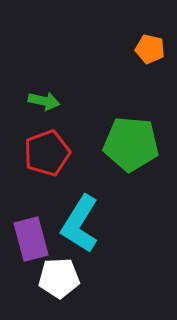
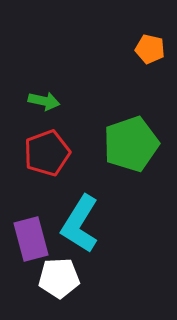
green pentagon: rotated 24 degrees counterclockwise
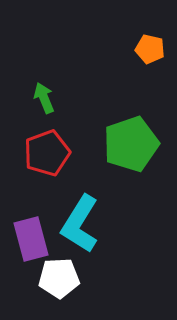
green arrow: moved 3 px up; rotated 124 degrees counterclockwise
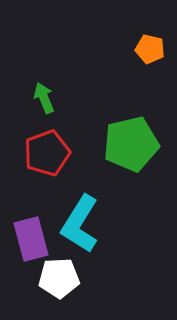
green pentagon: rotated 6 degrees clockwise
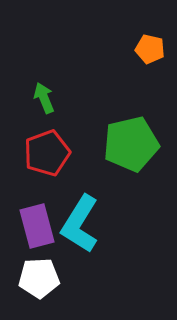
purple rectangle: moved 6 px right, 13 px up
white pentagon: moved 20 px left
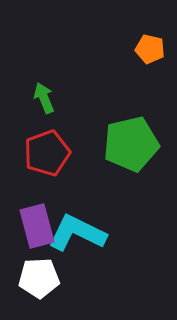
cyan L-shape: moved 3 px left, 9 px down; rotated 84 degrees clockwise
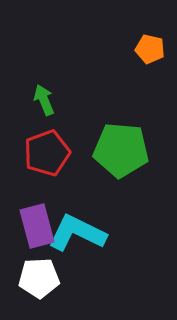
green arrow: moved 2 px down
green pentagon: moved 10 px left, 6 px down; rotated 18 degrees clockwise
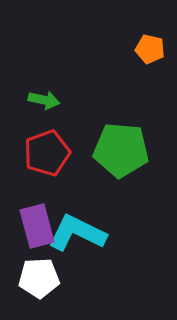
green arrow: rotated 124 degrees clockwise
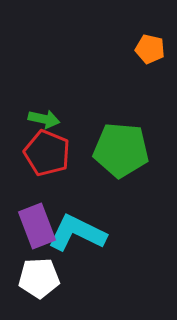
green arrow: moved 19 px down
red pentagon: rotated 30 degrees counterclockwise
purple rectangle: rotated 6 degrees counterclockwise
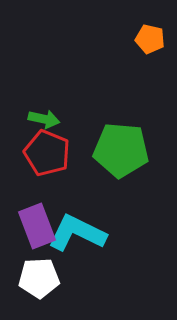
orange pentagon: moved 10 px up
